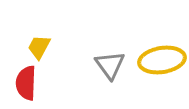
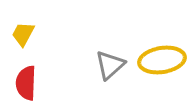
yellow trapezoid: moved 16 px left, 13 px up
gray triangle: rotated 24 degrees clockwise
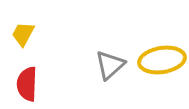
red semicircle: moved 1 px right, 1 px down
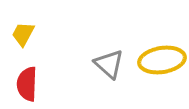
gray triangle: moved 1 px left, 1 px up; rotated 36 degrees counterclockwise
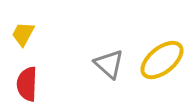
yellow ellipse: rotated 30 degrees counterclockwise
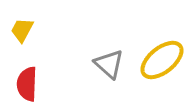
yellow trapezoid: moved 1 px left, 4 px up
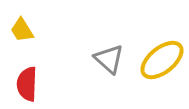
yellow trapezoid: rotated 60 degrees counterclockwise
gray triangle: moved 5 px up
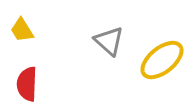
gray triangle: moved 18 px up
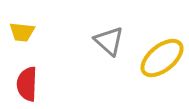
yellow trapezoid: moved 2 px down; rotated 52 degrees counterclockwise
yellow ellipse: moved 2 px up
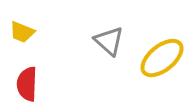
yellow trapezoid: rotated 16 degrees clockwise
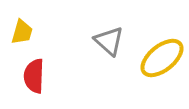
yellow trapezoid: rotated 96 degrees counterclockwise
red semicircle: moved 7 px right, 8 px up
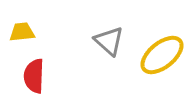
yellow trapezoid: rotated 112 degrees counterclockwise
yellow ellipse: moved 3 px up
